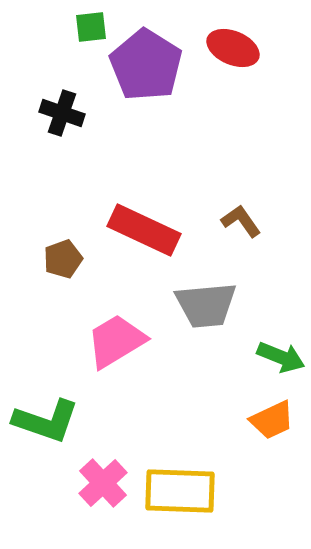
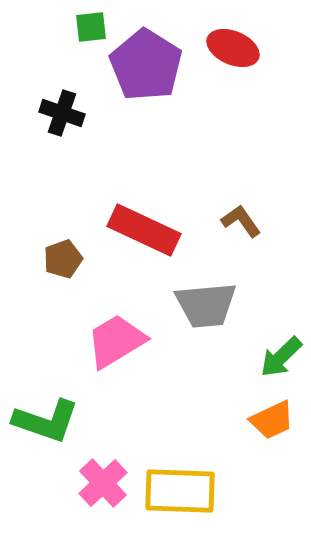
green arrow: rotated 114 degrees clockwise
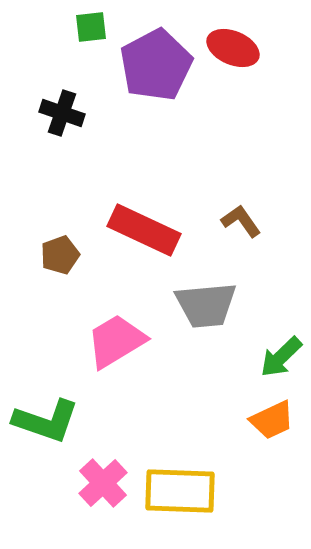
purple pentagon: moved 10 px right; rotated 12 degrees clockwise
brown pentagon: moved 3 px left, 4 px up
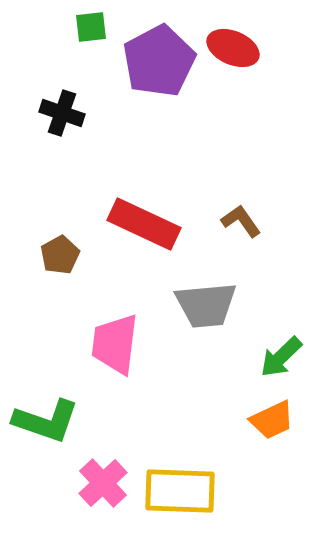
purple pentagon: moved 3 px right, 4 px up
red rectangle: moved 6 px up
brown pentagon: rotated 9 degrees counterclockwise
pink trapezoid: moved 1 px left, 3 px down; rotated 52 degrees counterclockwise
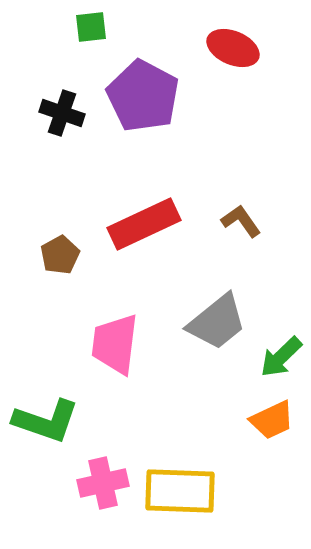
purple pentagon: moved 16 px left, 35 px down; rotated 16 degrees counterclockwise
red rectangle: rotated 50 degrees counterclockwise
gray trapezoid: moved 11 px right, 17 px down; rotated 34 degrees counterclockwise
pink cross: rotated 30 degrees clockwise
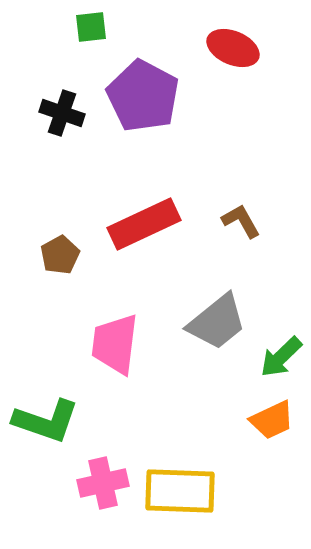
brown L-shape: rotated 6 degrees clockwise
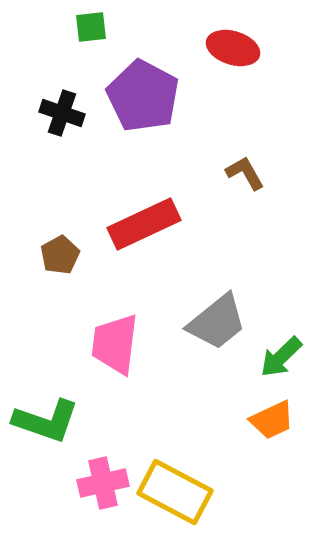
red ellipse: rotated 6 degrees counterclockwise
brown L-shape: moved 4 px right, 48 px up
yellow rectangle: moved 5 px left, 1 px down; rotated 26 degrees clockwise
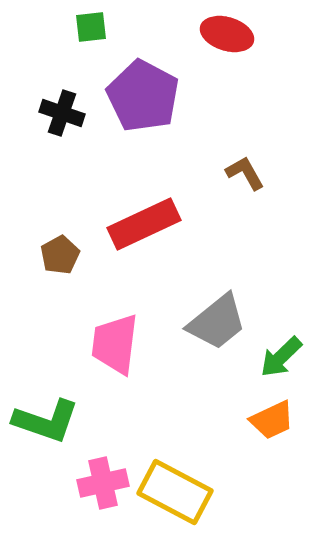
red ellipse: moved 6 px left, 14 px up
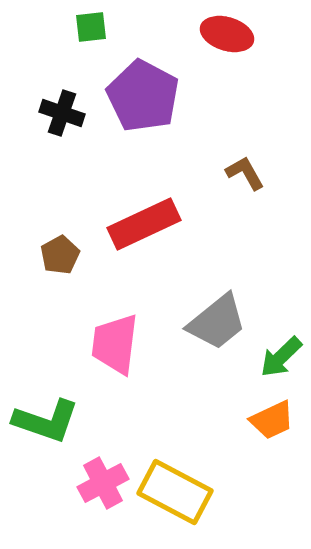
pink cross: rotated 15 degrees counterclockwise
